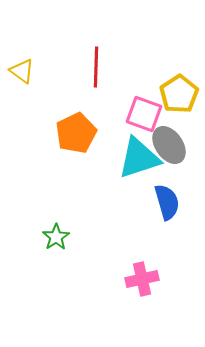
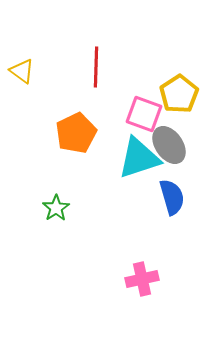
blue semicircle: moved 5 px right, 5 px up
green star: moved 29 px up
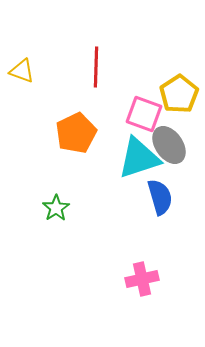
yellow triangle: rotated 16 degrees counterclockwise
blue semicircle: moved 12 px left
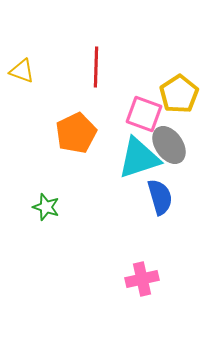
green star: moved 10 px left, 1 px up; rotated 20 degrees counterclockwise
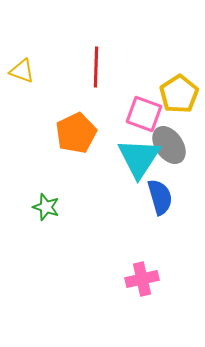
cyan triangle: rotated 39 degrees counterclockwise
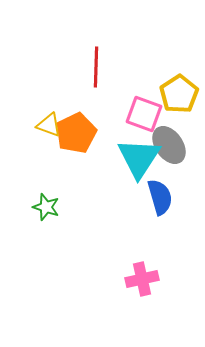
yellow triangle: moved 27 px right, 54 px down
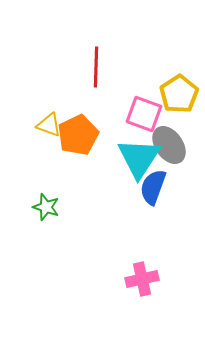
orange pentagon: moved 2 px right, 2 px down
blue semicircle: moved 7 px left, 10 px up; rotated 144 degrees counterclockwise
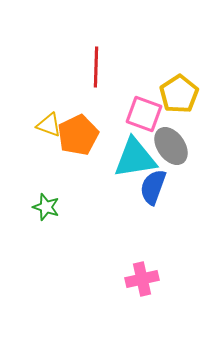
gray ellipse: moved 2 px right, 1 px down
cyan triangle: moved 4 px left; rotated 48 degrees clockwise
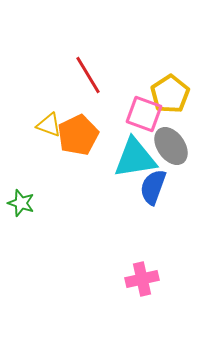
red line: moved 8 px left, 8 px down; rotated 33 degrees counterclockwise
yellow pentagon: moved 9 px left
green star: moved 25 px left, 4 px up
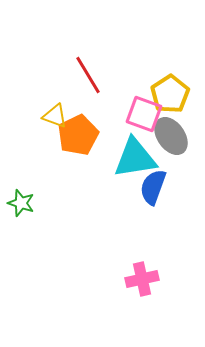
yellow triangle: moved 6 px right, 9 px up
gray ellipse: moved 10 px up
